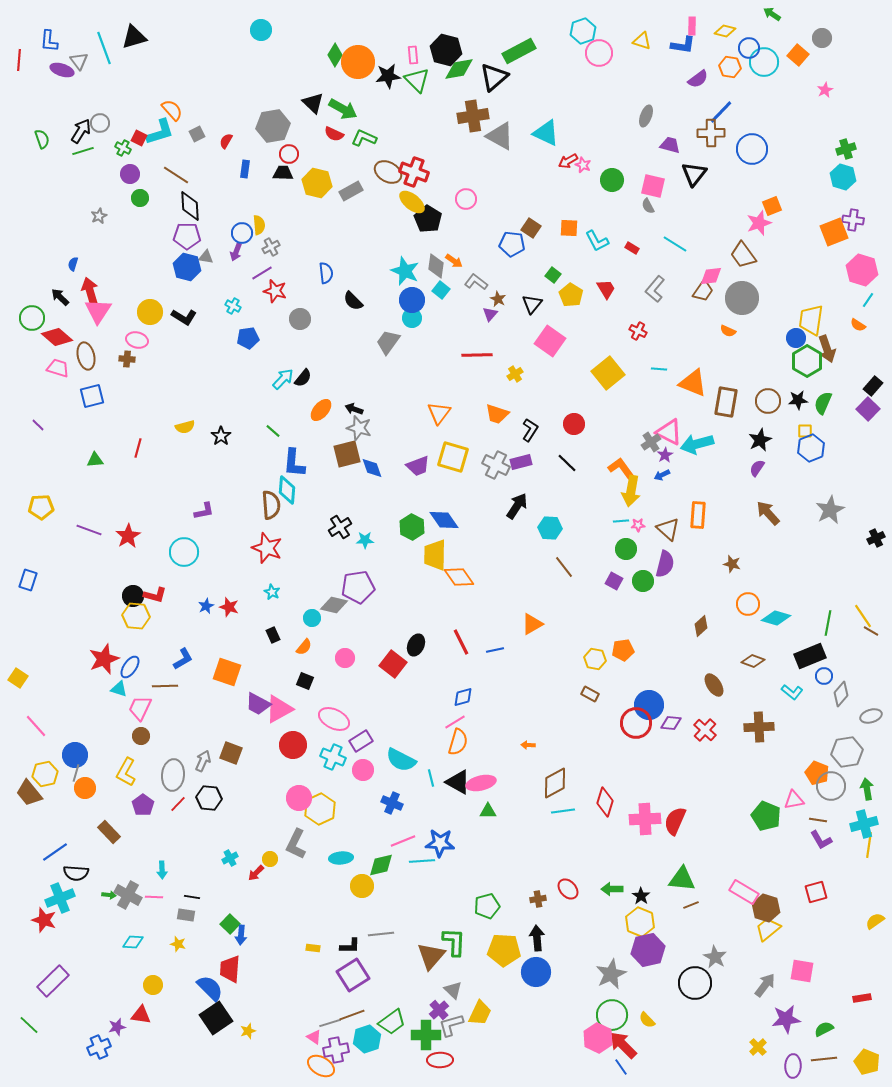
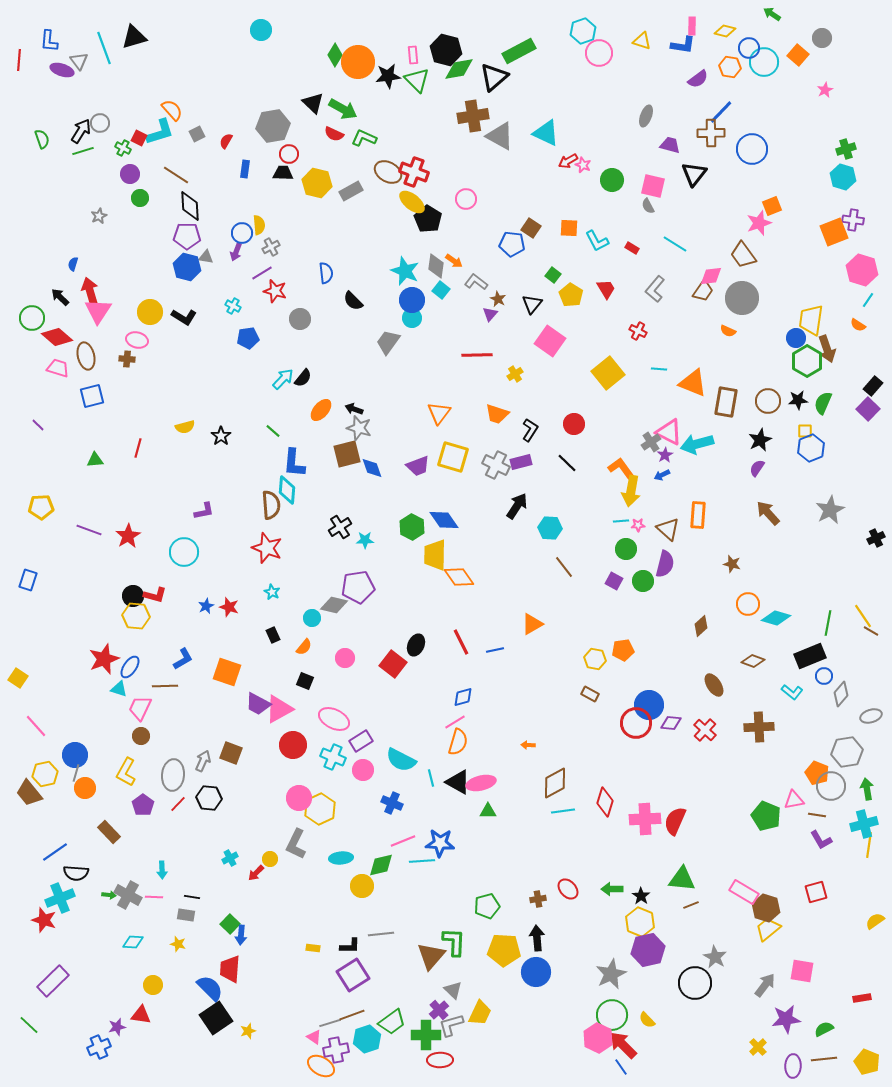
brown line at (818, 820): moved 1 px left, 5 px up
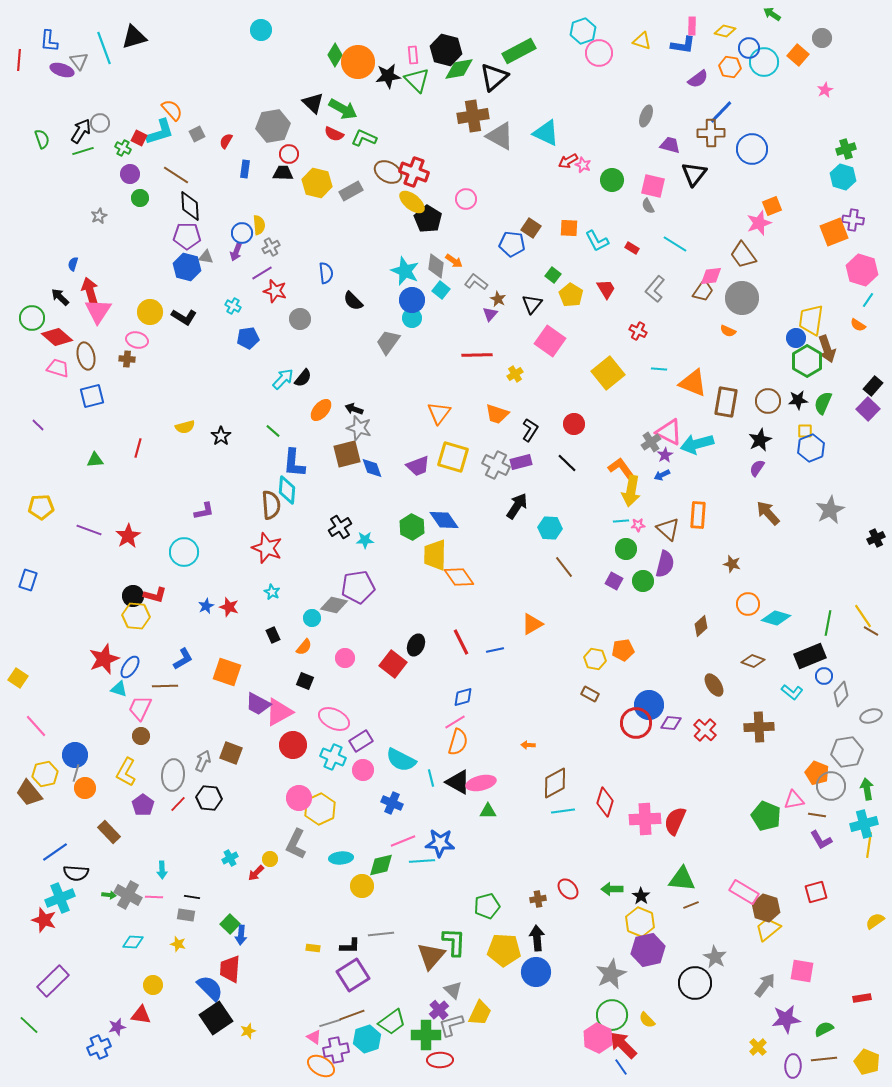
pink triangle at (279, 709): moved 3 px down
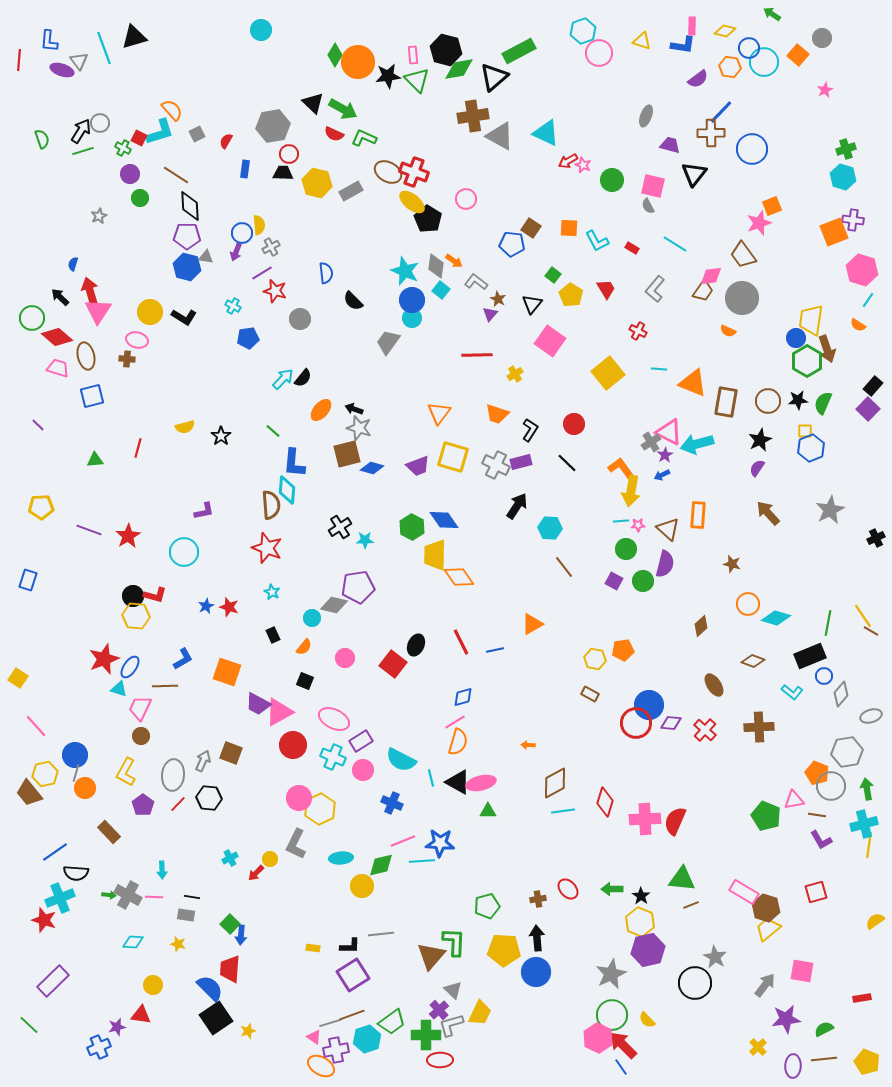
blue diamond at (372, 468): rotated 55 degrees counterclockwise
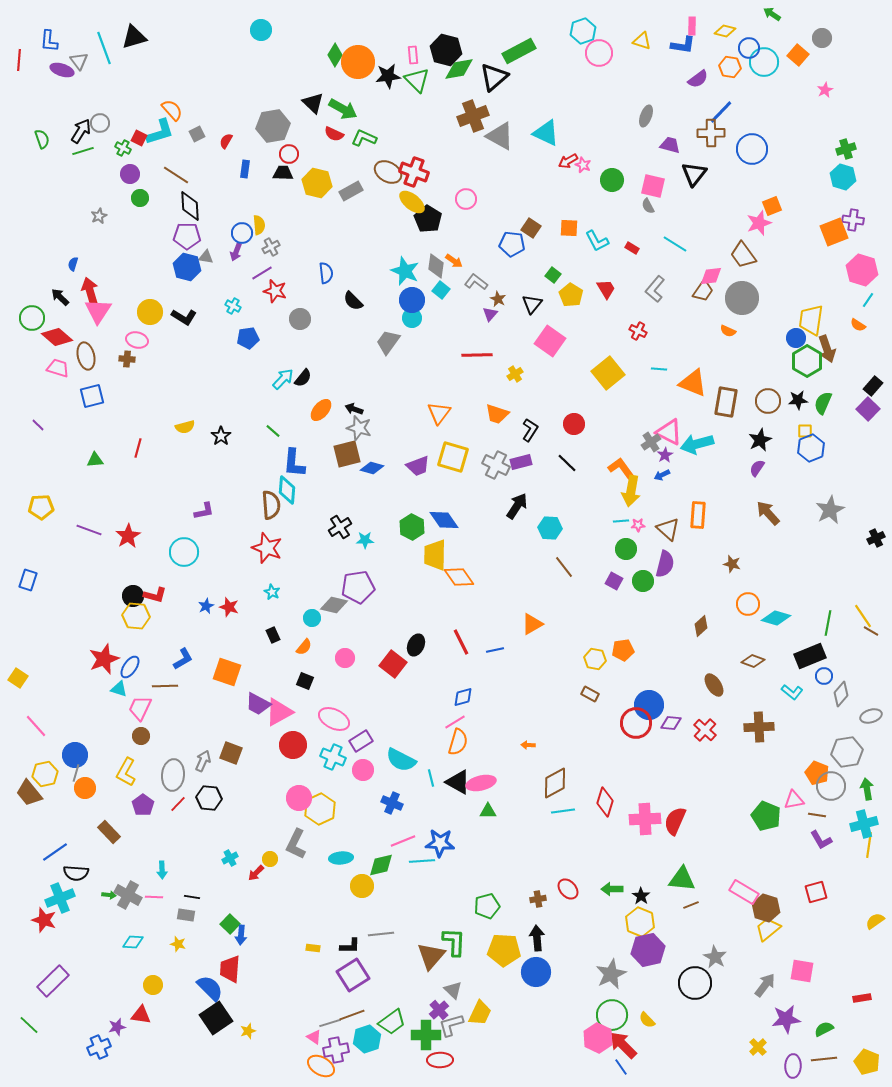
brown cross at (473, 116): rotated 12 degrees counterclockwise
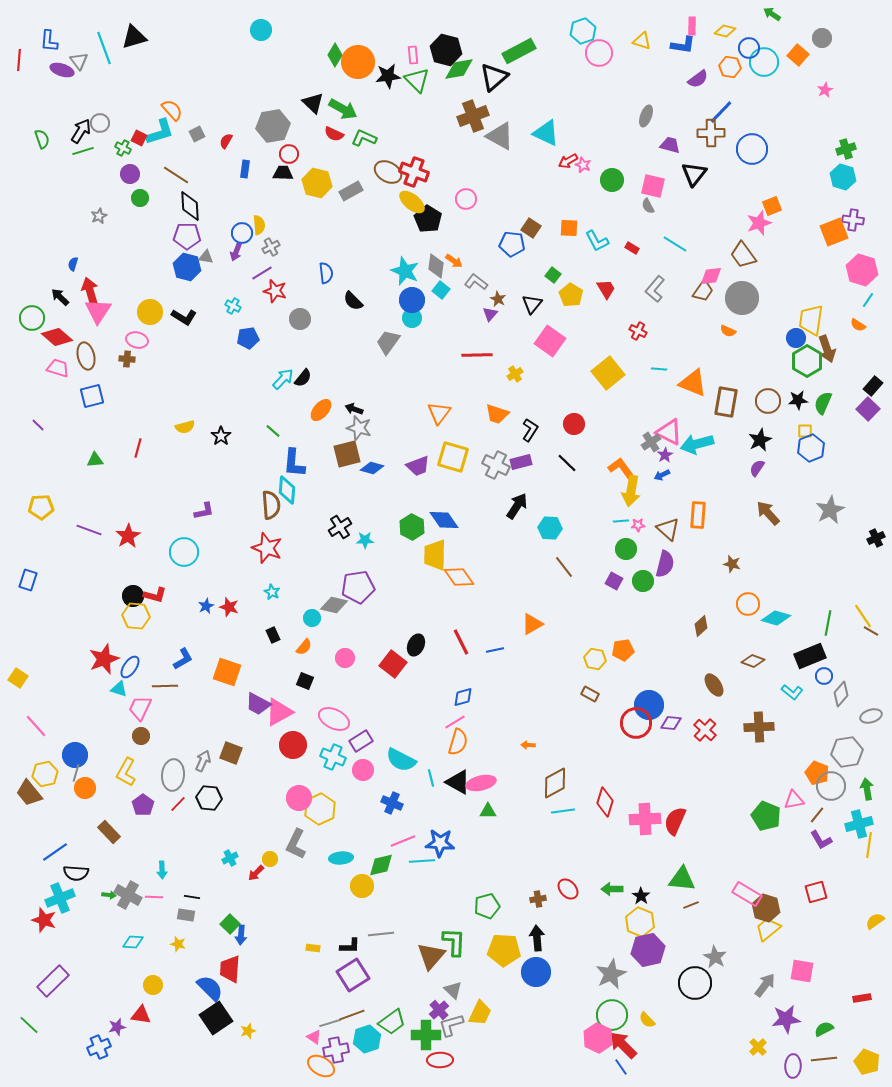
brown line at (817, 815): rotated 60 degrees counterclockwise
cyan cross at (864, 824): moved 5 px left
pink rectangle at (744, 892): moved 3 px right, 2 px down
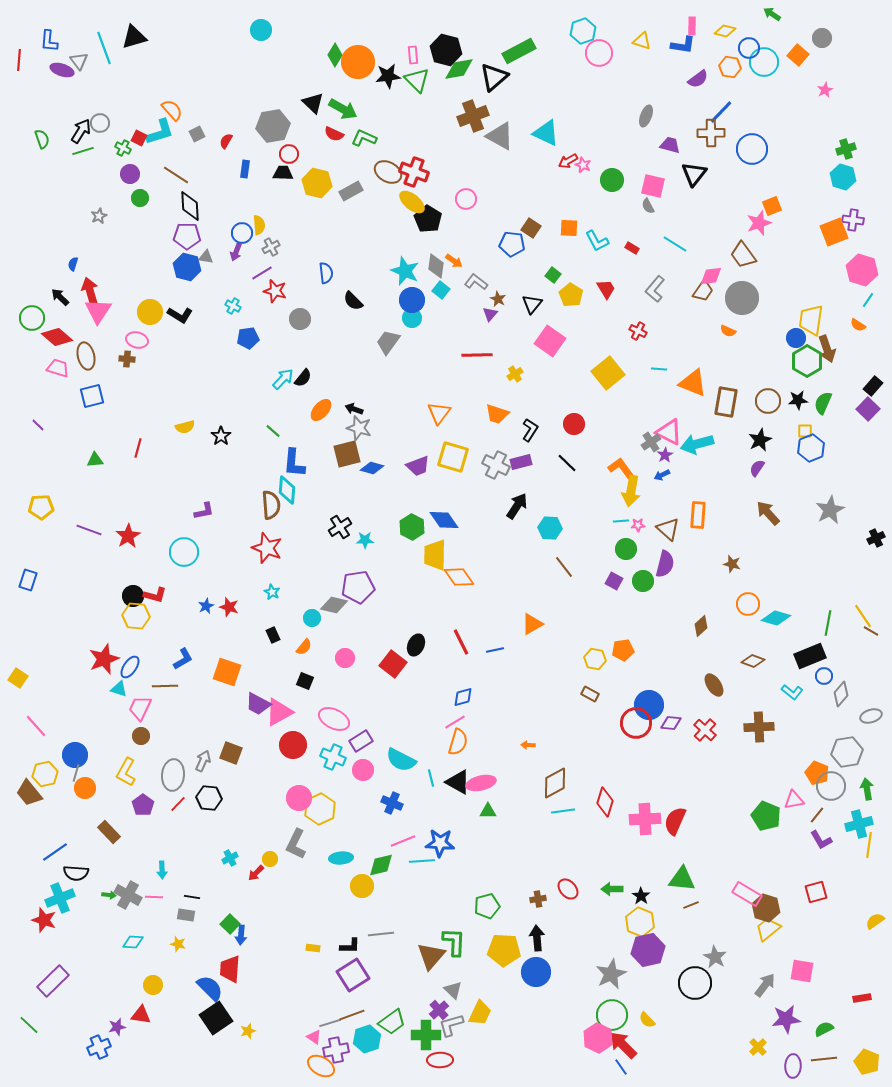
black L-shape at (184, 317): moved 4 px left, 2 px up
